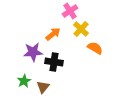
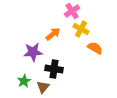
pink cross: moved 2 px right
yellow cross: rotated 14 degrees counterclockwise
black cross: moved 7 px down
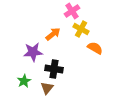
brown triangle: moved 4 px right, 1 px down
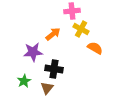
pink cross: rotated 28 degrees clockwise
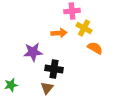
yellow cross: moved 3 px right, 1 px up
orange arrow: moved 6 px right, 1 px up; rotated 35 degrees clockwise
green star: moved 13 px left, 4 px down; rotated 16 degrees clockwise
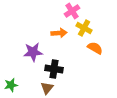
pink cross: rotated 28 degrees counterclockwise
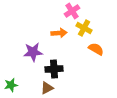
orange semicircle: moved 1 px right, 1 px down
black cross: rotated 12 degrees counterclockwise
brown triangle: rotated 24 degrees clockwise
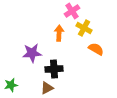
orange arrow: rotated 84 degrees counterclockwise
purple star: moved 1 px left, 1 px down
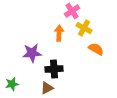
green star: moved 1 px right, 1 px up
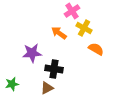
orange arrow: rotated 56 degrees counterclockwise
black cross: rotated 12 degrees clockwise
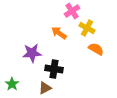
yellow cross: moved 3 px right
green star: rotated 24 degrees counterclockwise
brown triangle: moved 2 px left
